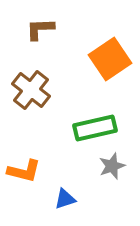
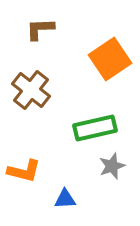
blue triangle: rotated 15 degrees clockwise
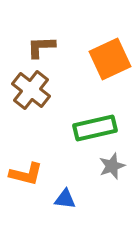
brown L-shape: moved 1 px right, 18 px down
orange square: rotated 9 degrees clockwise
orange L-shape: moved 2 px right, 3 px down
blue triangle: rotated 10 degrees clockwise
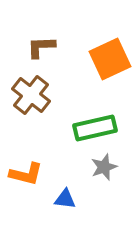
brown cross: moved 5 px down
gray star: moved 8 px left, 1 px down
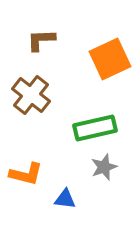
brown L-shape: moved 7 px up
